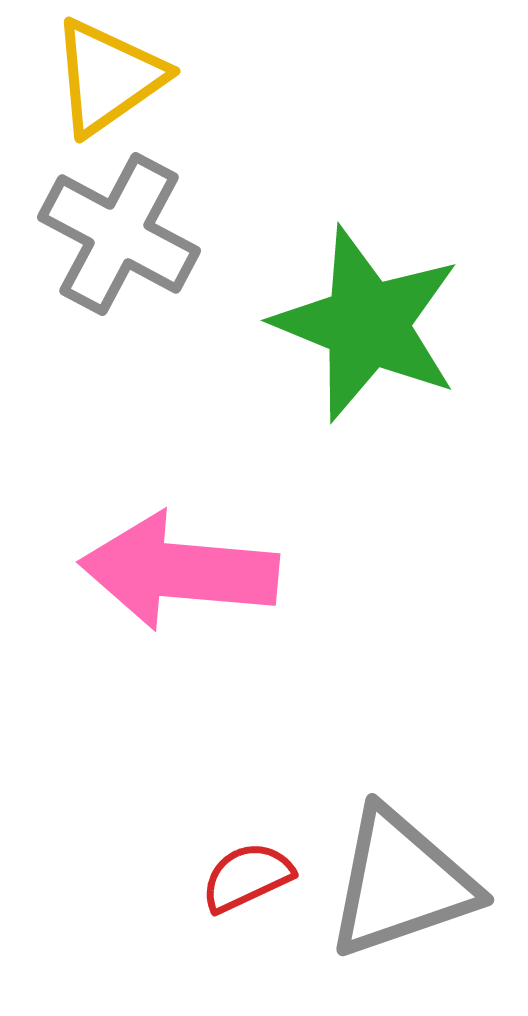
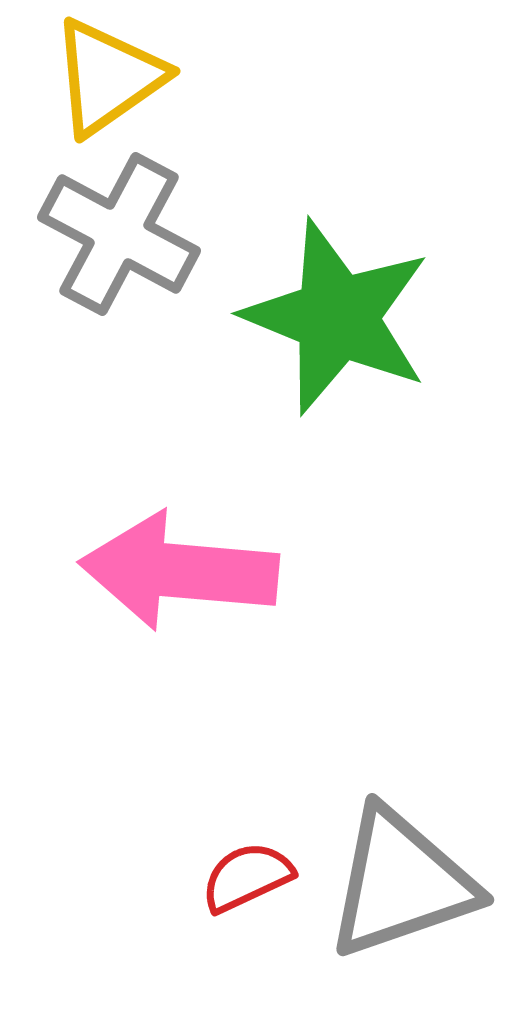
green star: moved 30 px left, 7 px up
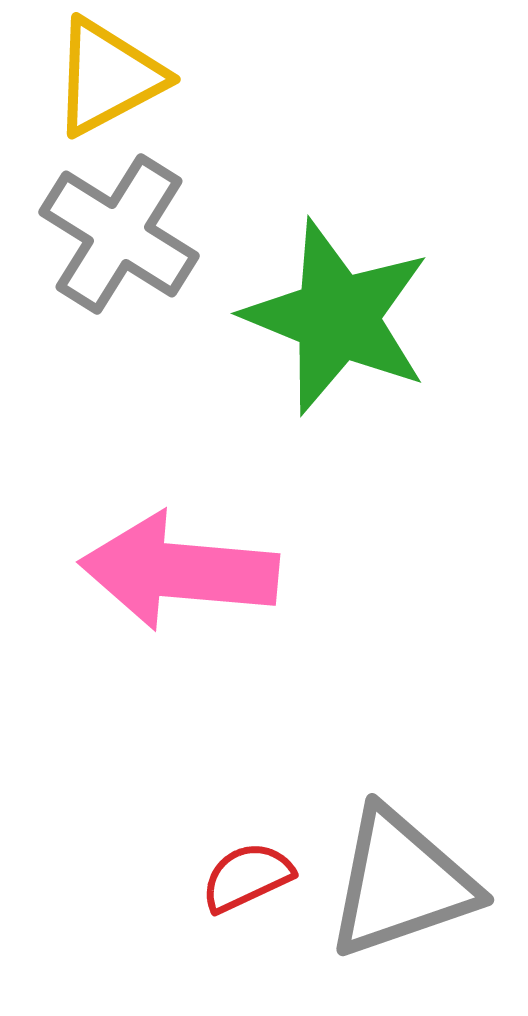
yellow triangle: rotated 7 degrees clockwise
gray cross: rotated 4 degrees clockwise
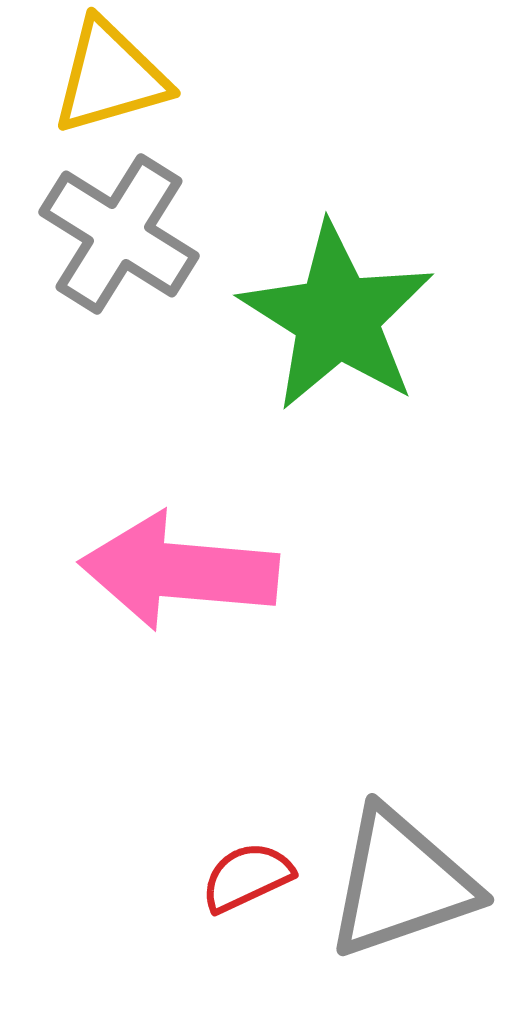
yellow triangle: moved 2 px right; rotated 12 degrees clockwise
green star: rotated 10 degrees clockwise
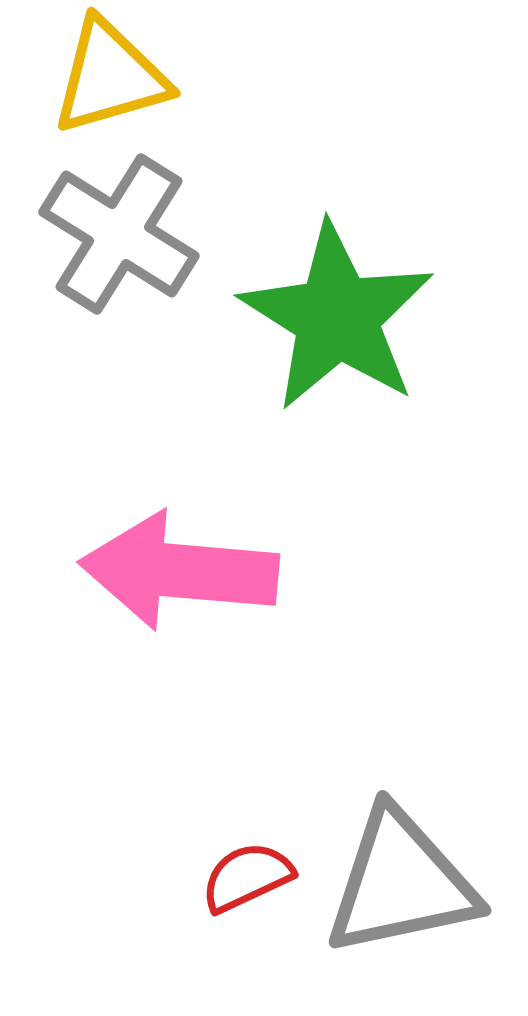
gray triangle: rotated 7 degrees clockwise
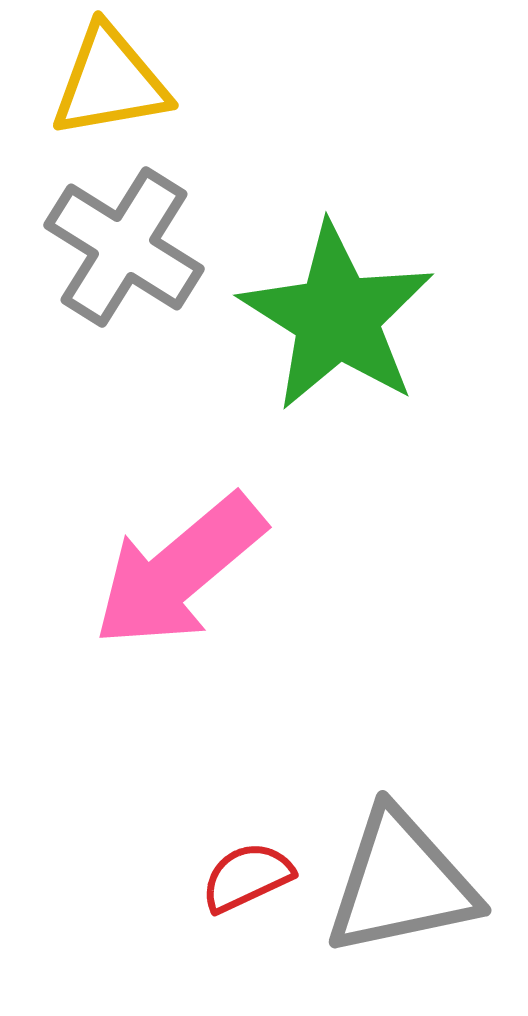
yellow triangle: moved 5 px down; rotated 6 degrees clockwise
gray cross: moved 5 px right, 13 px down
pink arrow: rotated 45 degrees counterclockwise
